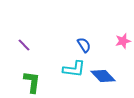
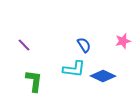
blue diamond: rotated 20 degrees counterclockwise
green L-shape: moved 2 px right, 1 px up
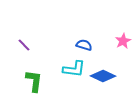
pink star: rotated 14 degrees counterclockwise
blue semicircle: rotated 42 degrees counterclockwise
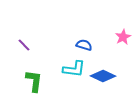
pink star: moved 4 px up
